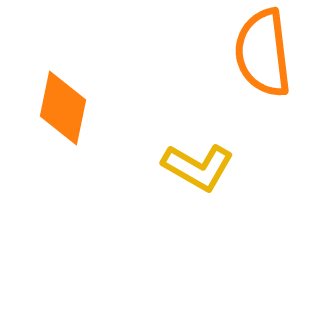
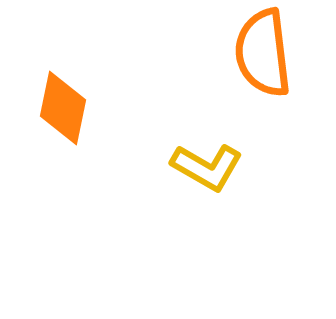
yellow L-shape: moved 9 px right
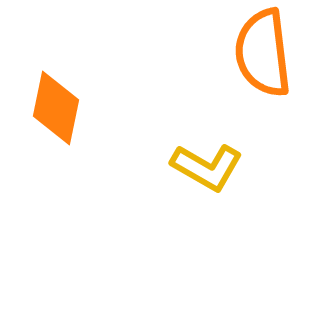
orange diamond: moved 7 px left
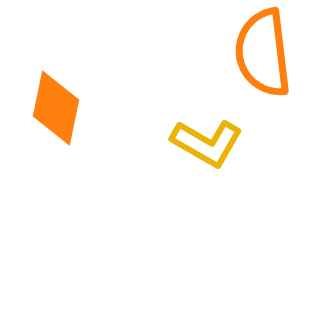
yellow L-shape: moved 24 px up
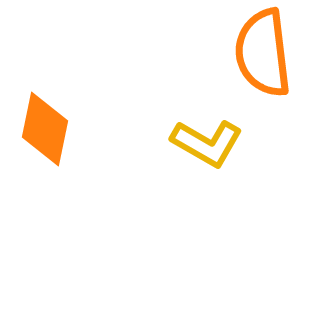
orange diamond: moved 11 px left, 21 px down
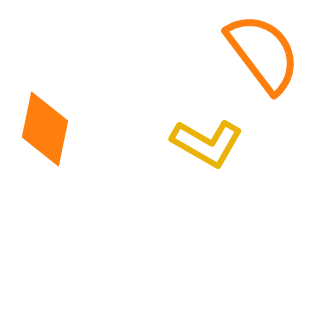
orange semicircle: rotated 150 degrees clockwise
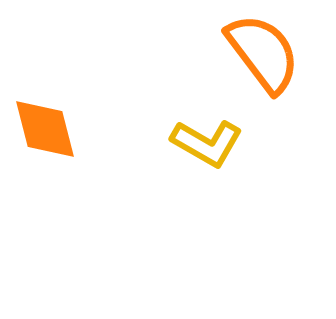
orange diamond: rotated 26 degrees counterclockwise
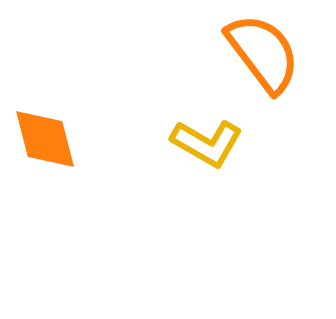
orange diamond: moved 10 px down
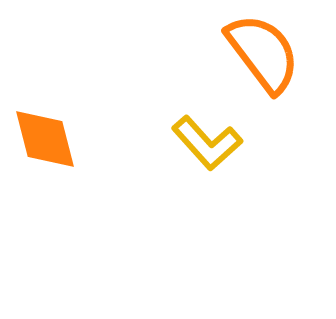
yellow L-shape: rotated 18 degrees clockwise
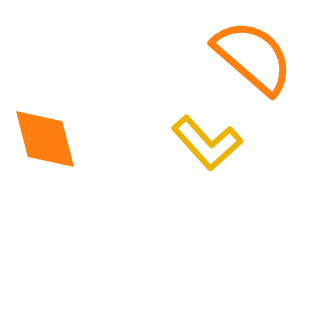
orange semicircle: moved 10 px left, 4 px down; rotated 12 degrees counterclockwise
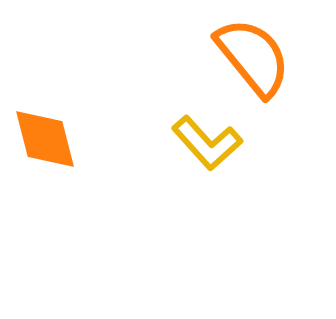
orange semicircle: rotated 10 degrees clockwise
